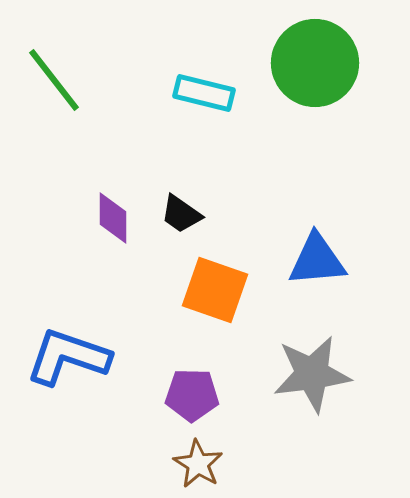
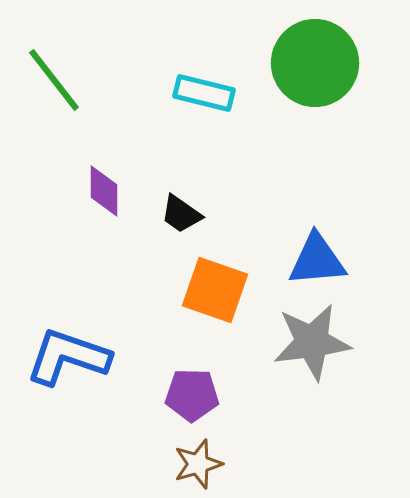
purple diamond: moved 9 px left, 27 px up
gray star: moved 32 px up
brown star: rotated 24 degrees clockwise
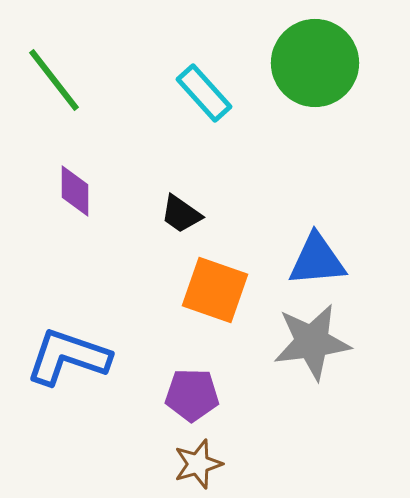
cyan rectangle: rotated 34 degrees clockwise
purple diamond: moved 29 px left
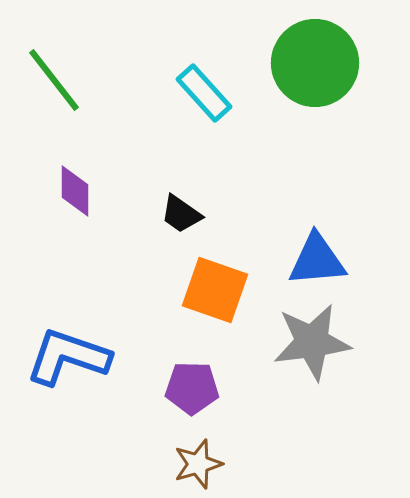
purple pentagon: moved 7 px up
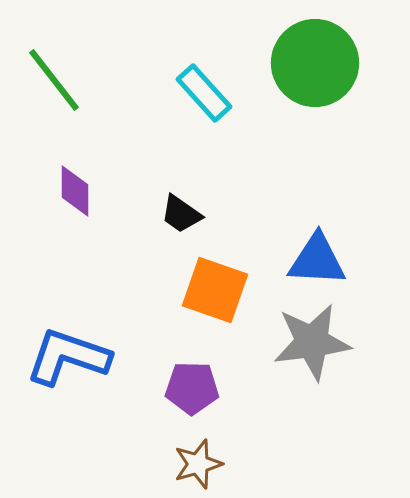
blue triangle: rotated 8 degrees clockwise
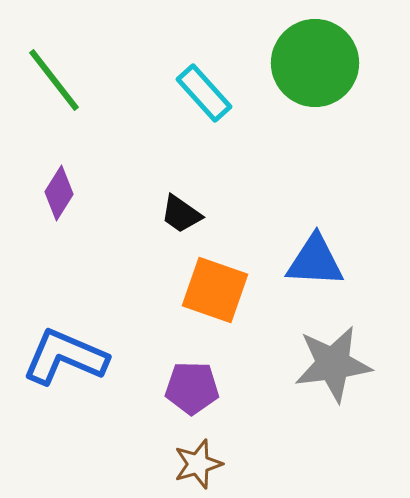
purple diamond: moved 16 px left, 2 px down; rotated 32 degrees clockwise
blue triangle: moved 2 px left, 1 px down
gray star: moved 21 px right, 22 px down
blue L-shape: moved 3 px left; rotated 4 degrees clockwise
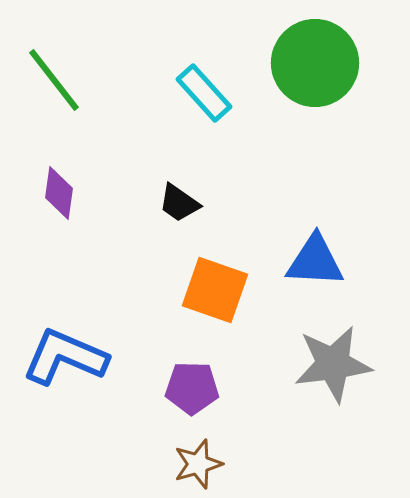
purple diamond: rotated 24 degrees counterclockwise
black trapezoid: moved 2 px left, 11 px up
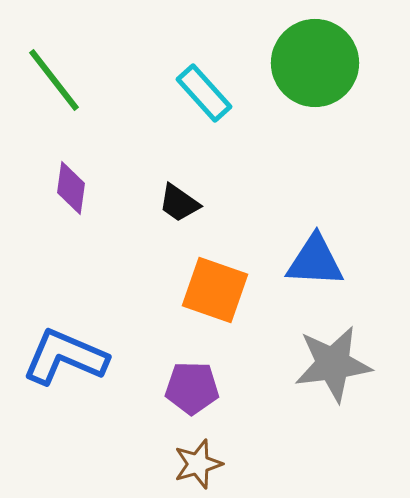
purple diamond: moved 12 px right, 5 px up
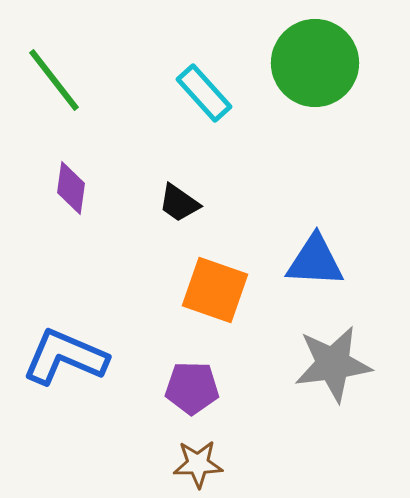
brown star: rotated 15 degrees clockwise
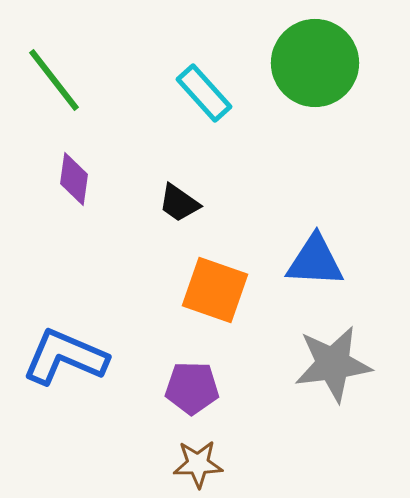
purple diamond: moved 3 px right, 9 px up
